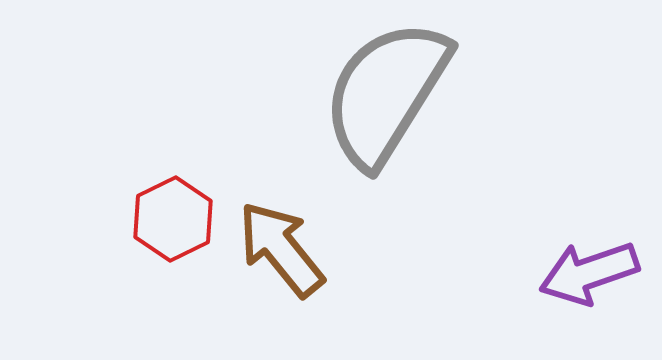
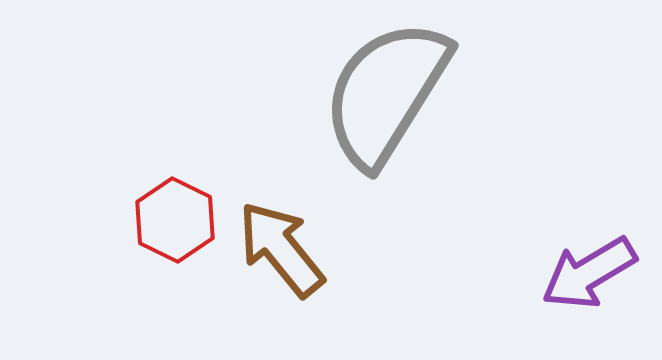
red hexagon: moved 2 px right, 1 px down; rotated 8 degrees counterclockwise
purple arrow: rotated 12 degrees counterclockwise
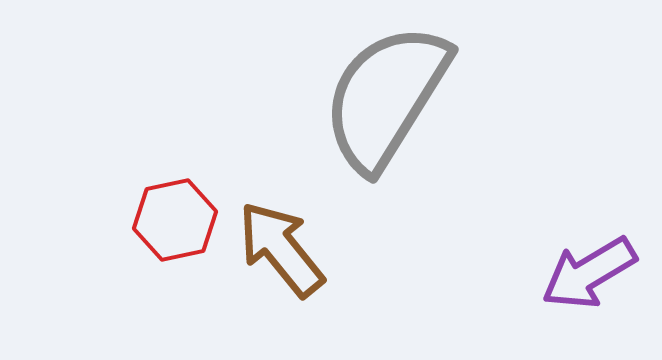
gray semicircle: moved 4 px down
red hexagon: rotated 22 degrees clockwise
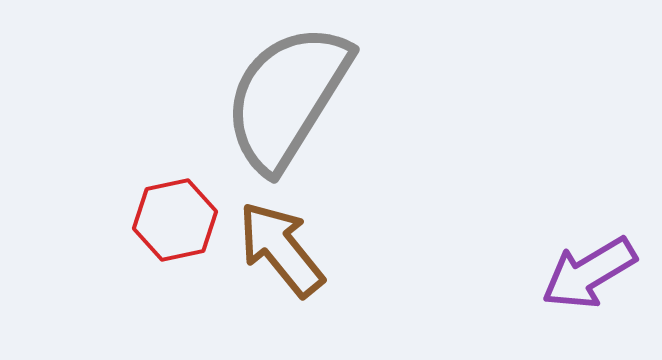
gray semicircle: moved 99 px left
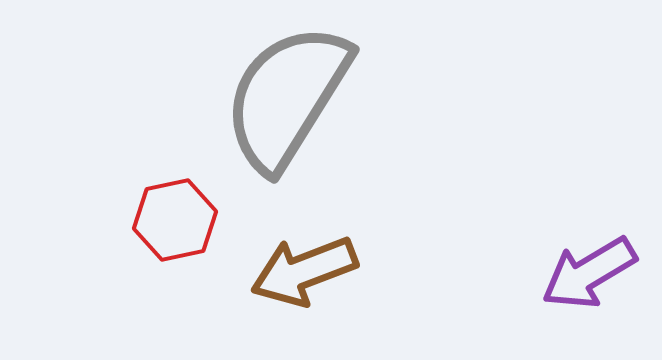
brown arrow: moved 23 px right, 22 px down; rotated 72 degrees counterclockwise
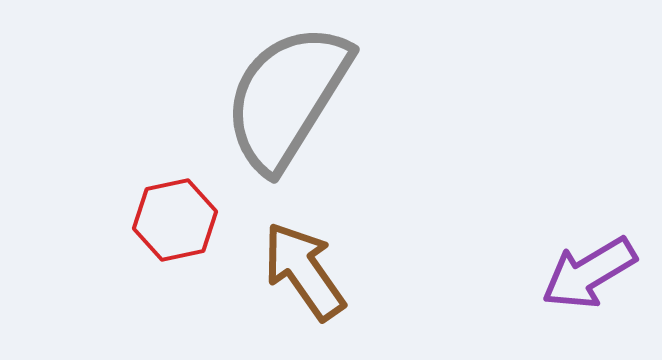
brown arrow: rotated 76 degrees clockwise
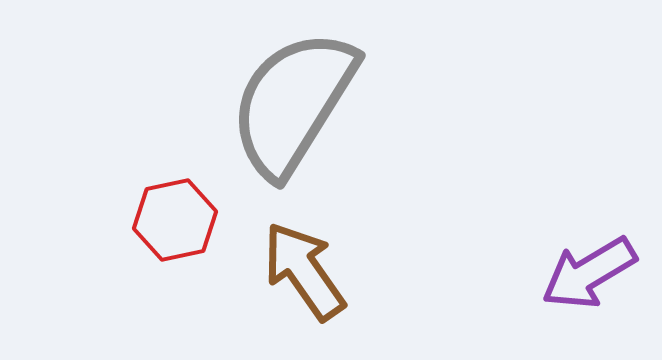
gray semicircle: moved 6 px right, 6 px down
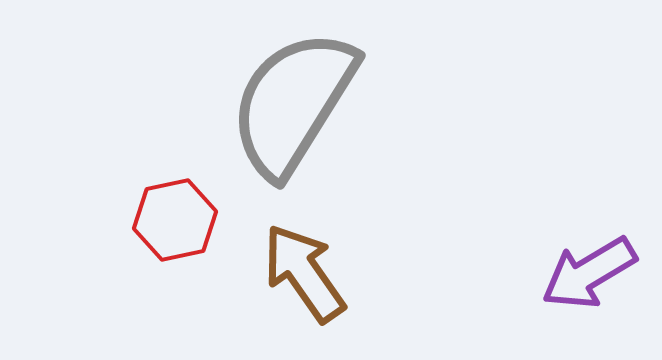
brown arrow: moved 2 px down
